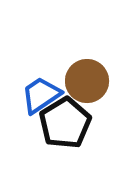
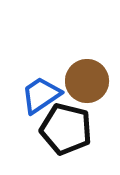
black pentagon: moved 1 px right, 6 px down; rotated 27 degrees counterclockwise
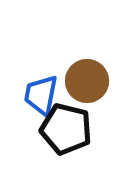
blue trapezoid: rotated 45 degrees counterclockwise
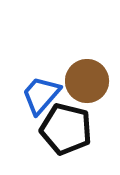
blue trapezoid: rotated 30 degrees clockwise
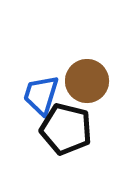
blue trapezoid: rotated 24 degrees counterclockwise
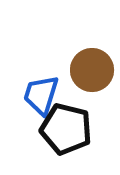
brown circle: moved 5 px right, 11 px up
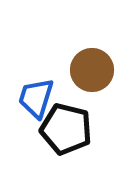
blue trapezoid: moved 5 px left, 3 px down
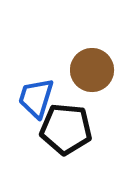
black pentagon: rotated 9 degrees counterclockwise
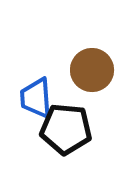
blue trapezoid: rotated 21 degrees counterclockwise
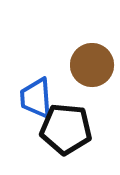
brown circle: moved 5 px up
